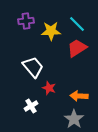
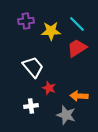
white cross: rotated 24 degrees clockwise
gray star: moved 8 px left, 4 px up; rotated 18 degrees counterclockwise
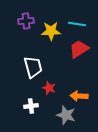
cyan line: rotated 36 degrees counterclockwise
red trapezoid: moved 2 px right, 1 px down
white trapezoid: rotated 25 degrees clockwise
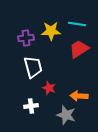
purple cross: moved 17 px down
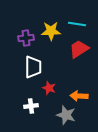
white trapezoid: rotated 15 degrees clockwise
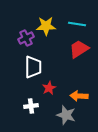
yellow star: moved 5 px left, 5 px up
purple cross: rotated 21 degrees counterclockwise
red star: rotated 24 degrees clockwise
